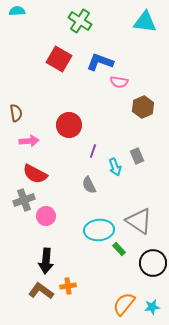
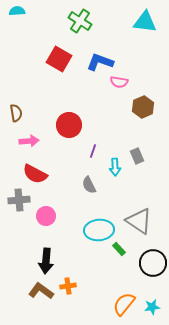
cyan arrow: rotated 18 degrees clockwise
gray cross: moved 5 px left; rotated 15 degrees clockwise
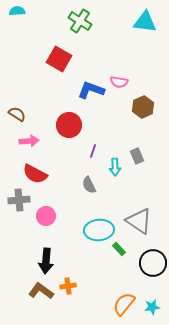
blue L-shape: moved 9 px left, 28 px down
brown semicircle: moved 1 px right, 1 px down; rotated 48 degrees counterclockwise
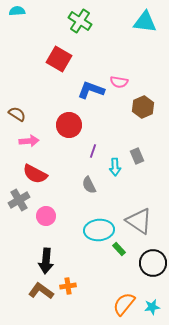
gray cross: rotated 25 degrees counterclockwise
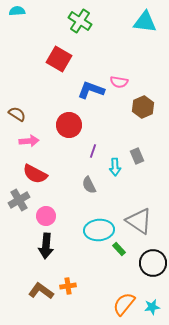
black arrow: moved 15 px up
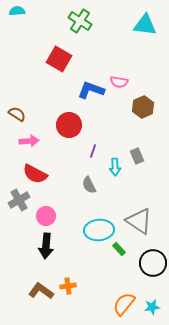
cyan triangle: moved 3 px down
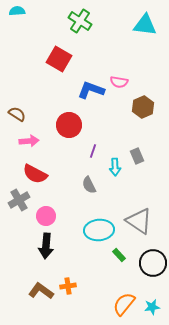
green rectangle: moved 6 px down
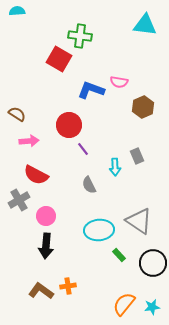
green cross: moved 15 px down; rotated 25 degrees counterclockwise
purple line: moved 10 px left, 2 px up; rotated 56 degrees counterclockwise
red semicircle: moved 1 px right, 1 px down
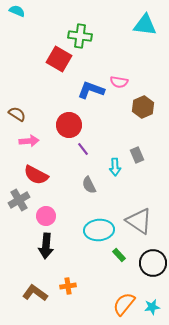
cyan semicircle: rotated 28 degrees clockwise
gray rectangle: moved 1 px up
brown L-shape: moved 6 px left, 2 px down
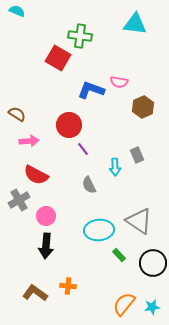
cyan triangle: moved 10 px left, 1 px up
red square: moved 1 px left, 1 px up
orange cross: rotated 14 degrees clockwise
